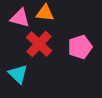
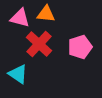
orange triangle: moved 1 px right, 1 px down
cyan triangle: rotated 10 degrees counterclockwise
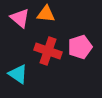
pink triangle: rotated 25 degrees clockwise
red cross: moved 9 px right, 7 px down; rotated 24 degrees counterclockwise
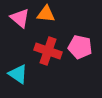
pink pentagon: rotated 30 degrees clockwise
